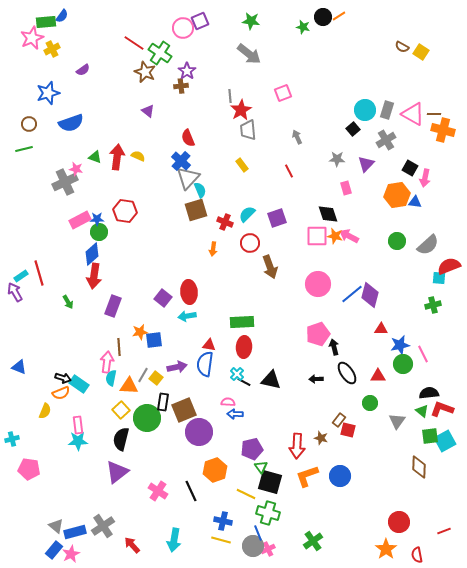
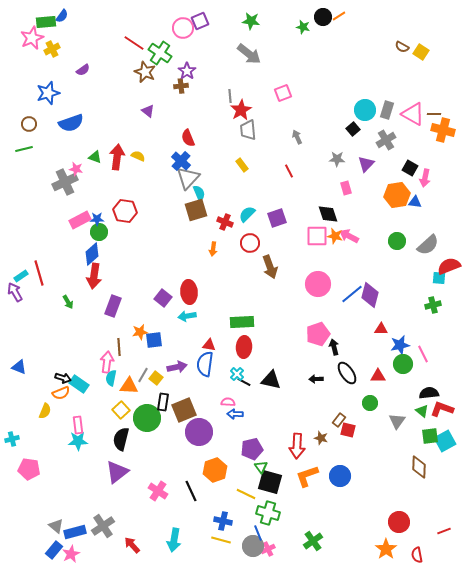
cyan semicircle at (200, 190): moved 1 px left, 3 px down
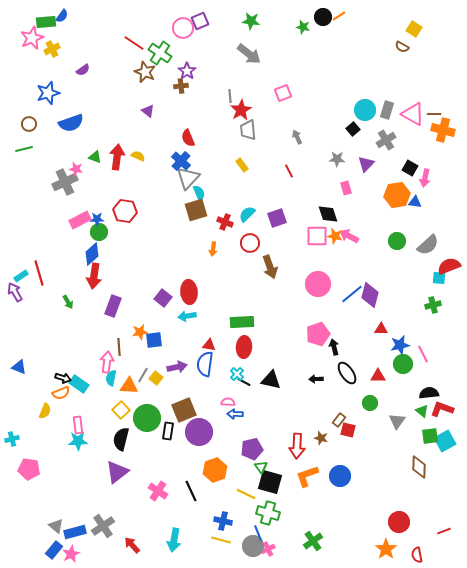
yellow square at (421, 52): moved 7 px left, 23 px up
black rectangle at (163, 402): moved 5 px right, 29 px down
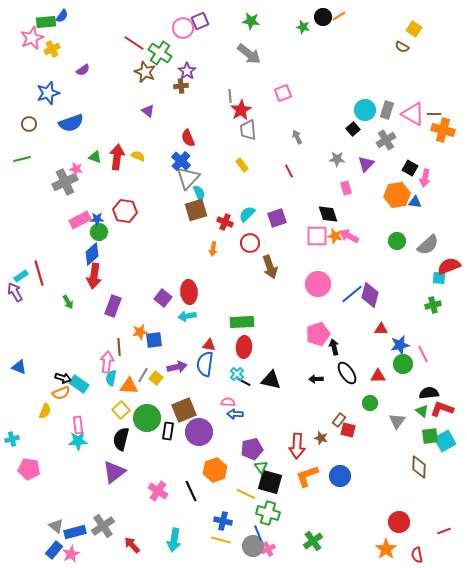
green line at (24, 149): moved 2 px left, 10 px down
purple triangle at (117, 472): moved 3 px left
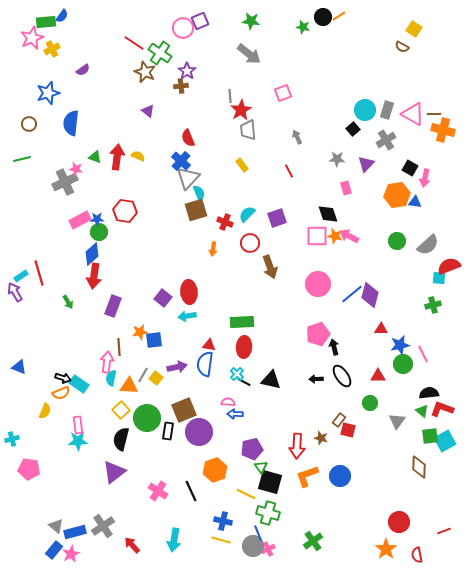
blue semicircle at (71, 123): rotated 115 degrees clockwise
black ellipse at (347, 373): moved 5 px left, 3 px down
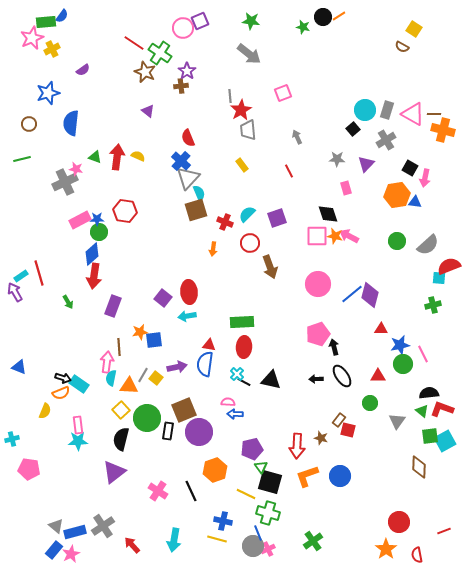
yellow line at (221, 540): moved 4 px left, 1 px up
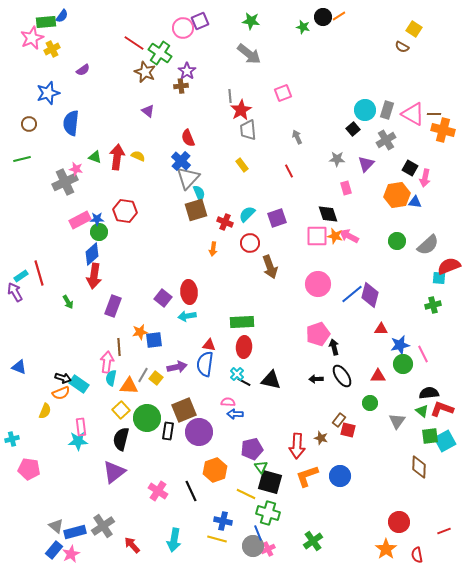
pink rectangle at (78, 425): moved 3 px right, 2 px down
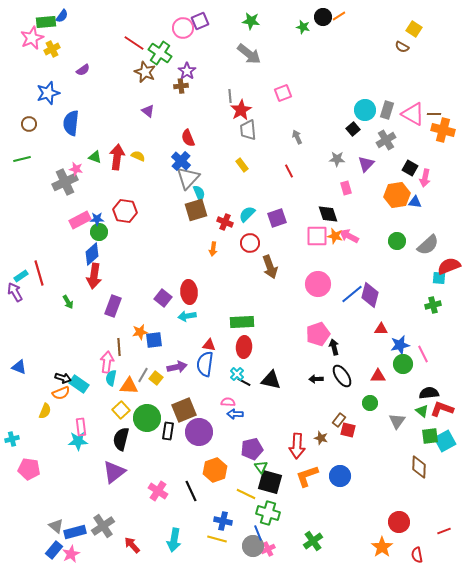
orange star at (386, 549): moved 4 px left, 2 px up
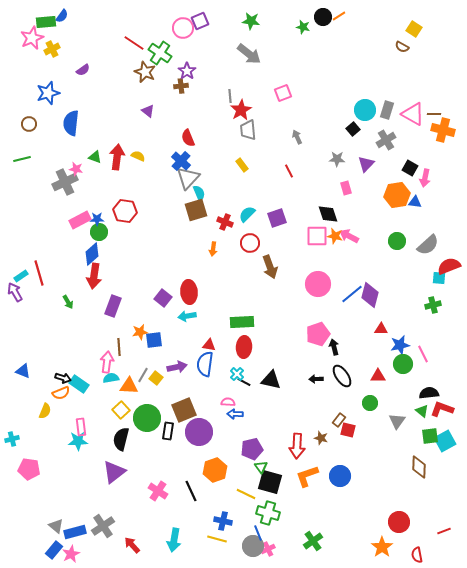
blue triangle at (19, 367): moved 4 px right, 4 px down
cyan semicircle at (111, 378): rotated 70 degrees clockwise
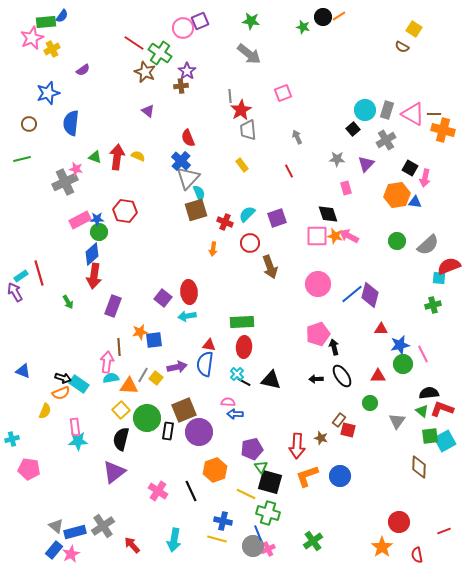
pink rectangle at (81, 427): moved 6 px left
